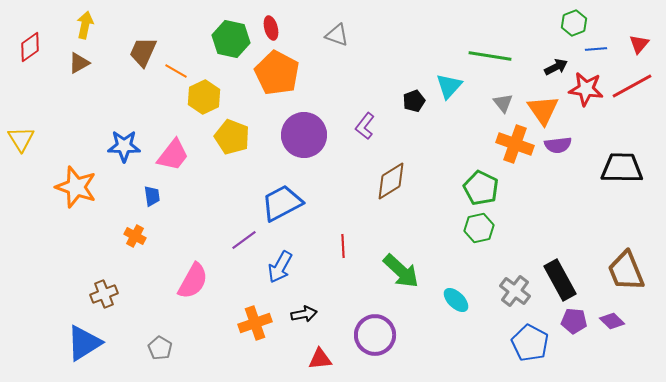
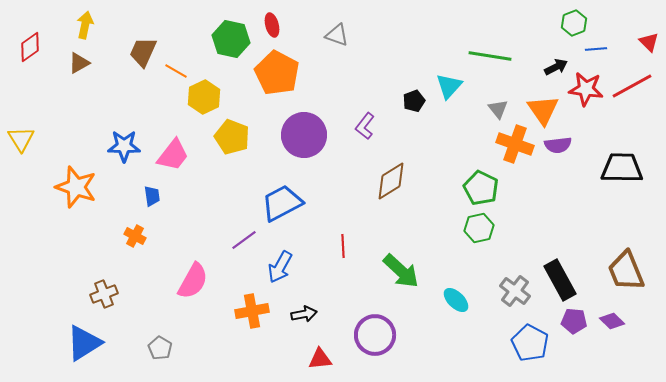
red ellipse at (271, 28): moved 1 px right, 3 px up
red triangle at (639, 44): moved 10 px right, 2 px up; rotated 25 degrees counterclockwise
gray triangle at (503, 103): moved 5 px left, 6 px down
orange cross at (255, 323): moved 3 px left, 12 px up; rotated 8 degrees clockwise
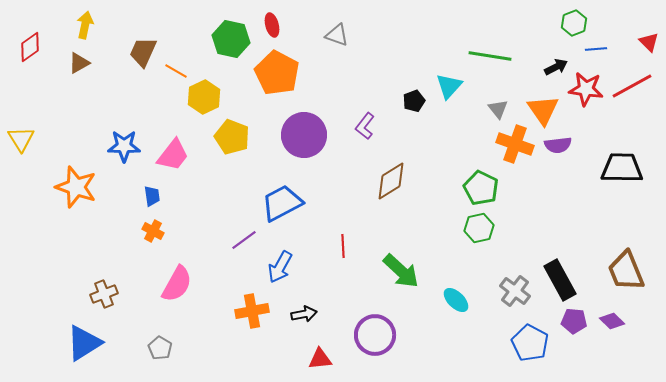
orange cross at (135, 236): moved 18 px right, 5 px up
pink semicircle at (193, 281): moved 16 px left, 3 px down
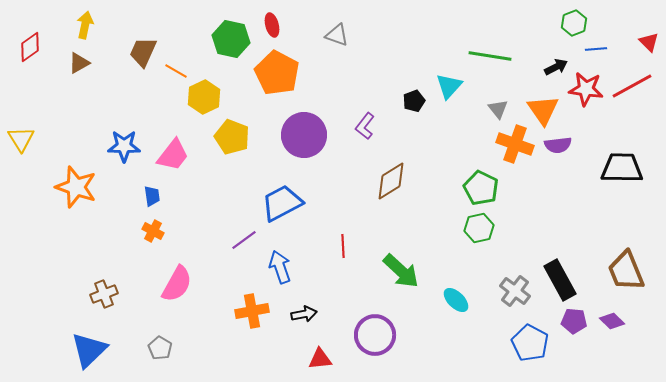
blue arrow at (280, 267): rotated 132 degrees clockwise
blue triangle at (84, 343): moved 5 px right, 7 px down; rotated 12 degrees counterclockwise
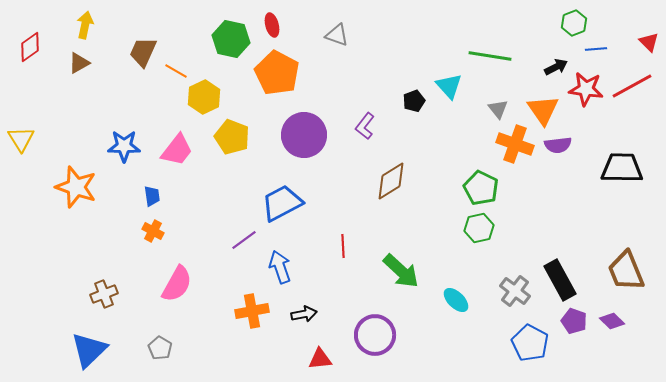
cyan triangle at (449, 86): rotated 24 degrees counterclockwise
pink trapezoid at (173, 155): moved 4 px right, 5 px up
purple pentagon at (574, 321): rotated 15 degrees clockwise
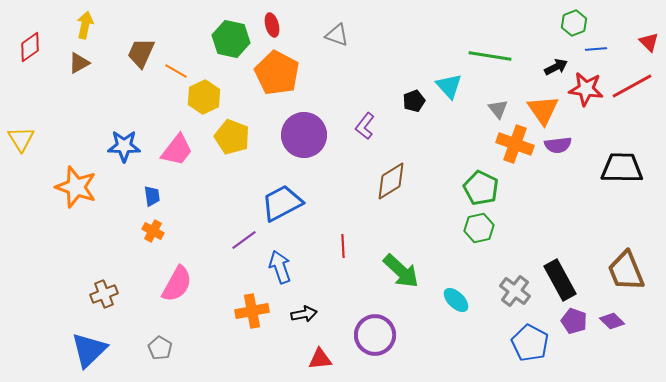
brown trapezoid at (143, 52): moved 2 px left, 1 px down
